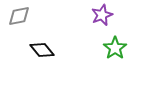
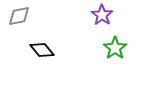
purple star: rotated 15 degrees counterclockwise
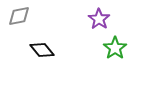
purple star: moved 3 px left, 4 px down
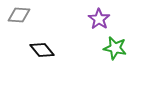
gray diamond: moved 1 px up; rotated 15 degrees clockwise
green star: rotated 25 degrees counterclockwise
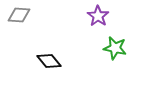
purple star: moved 1 px left, 3 px up
black diamond: moved 7 px right, 11 px down
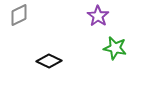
gray diamond: rotated 30 degrees counterclockwise
black diamond: rotated 25 degrees counterclockwise
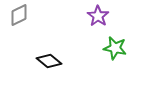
black diamond: rotated 15 degrees clockwise
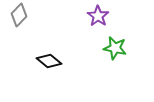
gray diamond: rotated 20 degrees counterclockwise
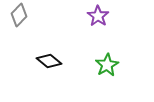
green star: moved 8 px left, 17 px down; rotated 30 degrees clockwise
